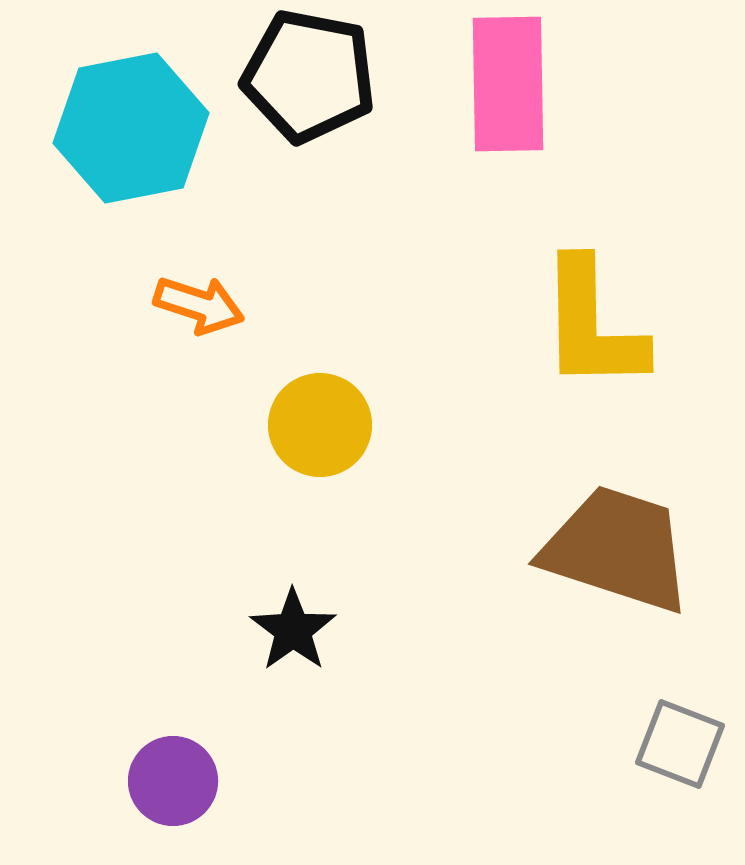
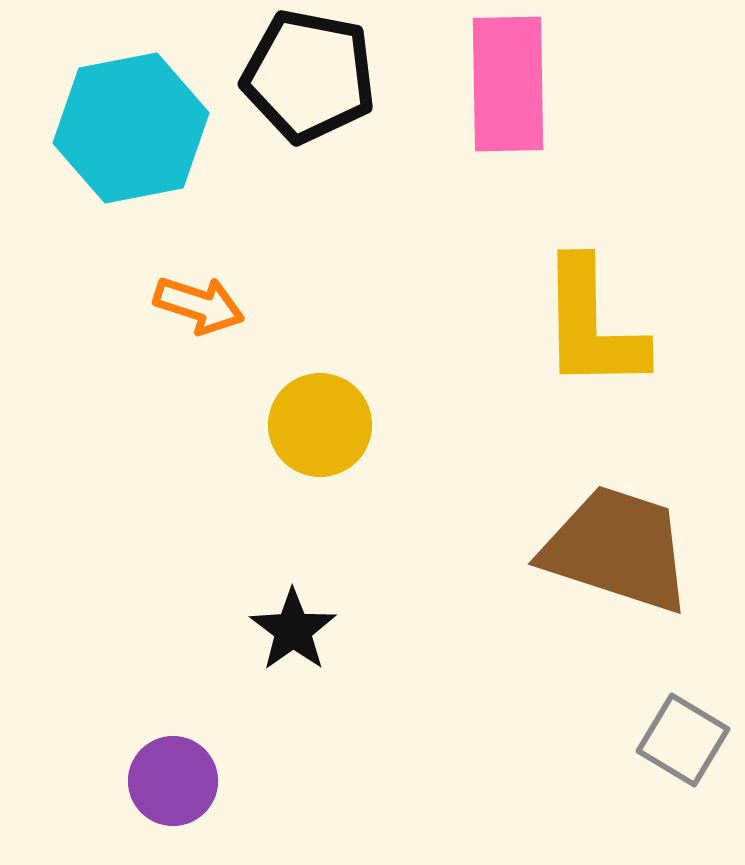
gray square: moved 3 px right, 4 px up; rotated 10 degrees clockwise
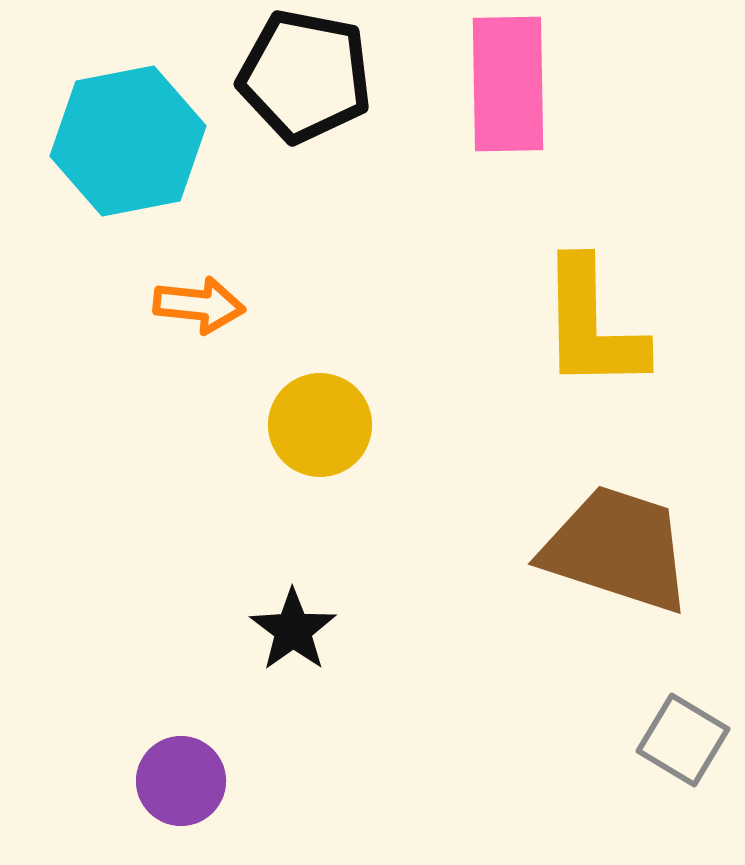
black pentagon: moved 4 px left
cyan hexagon: moved 3 px left, 13 px down
orange arrow: rotated 12 degrees counterclockwise
purple circle: moved 8 px right
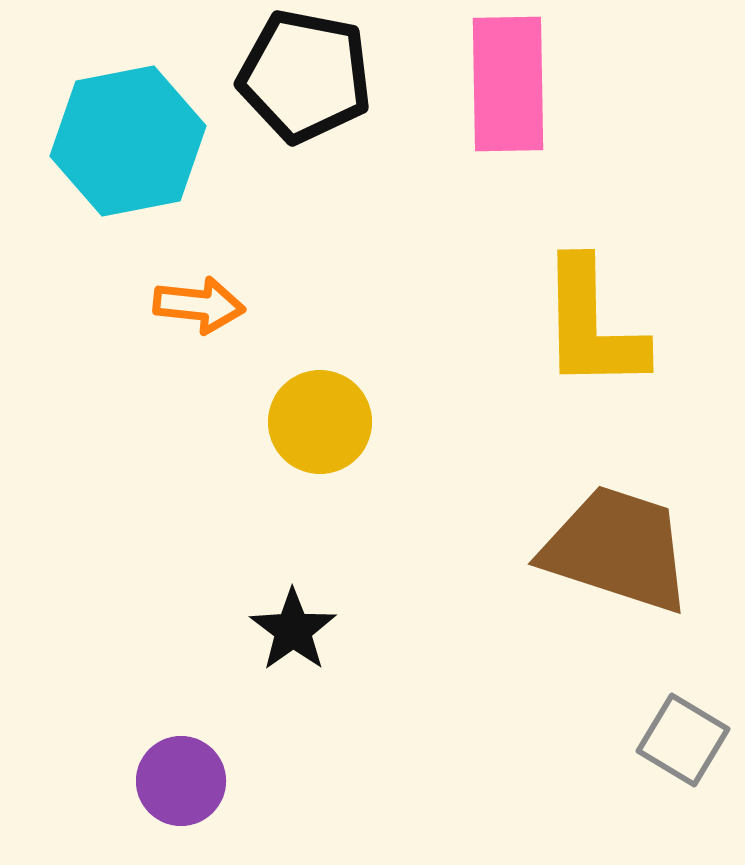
yellow circle: moved 3 px up
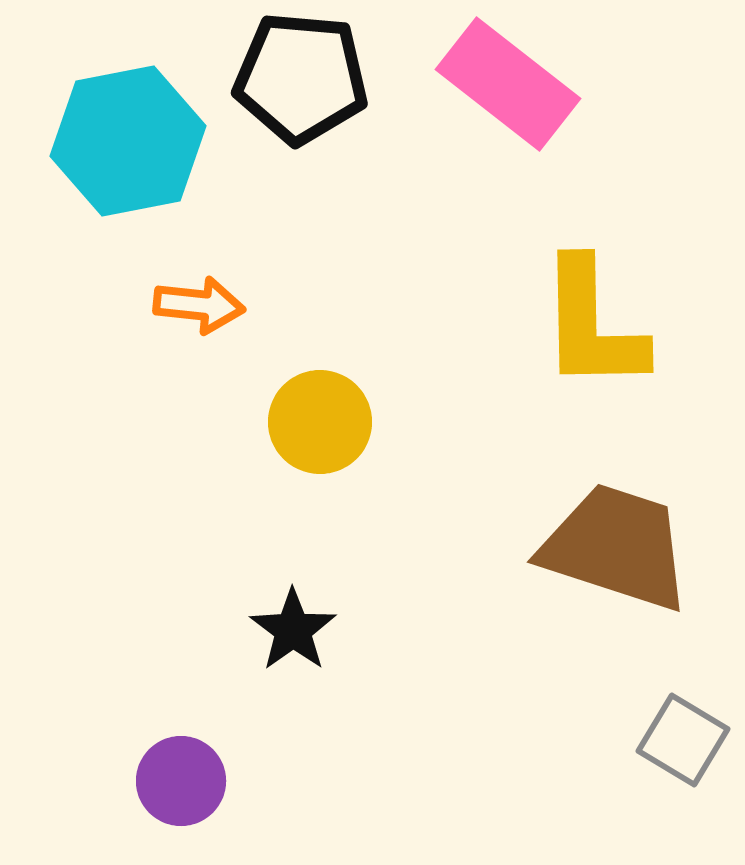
black pentagon: moved 4 px left, 2 px down; rotated 6 degrees counterclockwise
pink rectangle: rotated 51 degrees counterclockwise
brown trapezoid: moved 1 px left, 2 px up
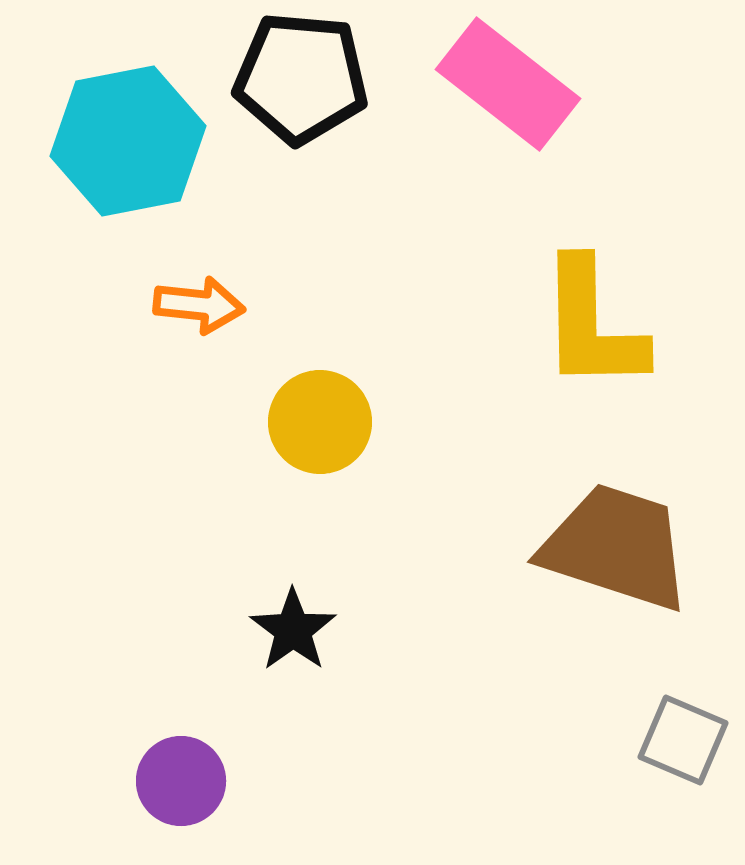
gray square: rotated 8 degrees counterclockwise
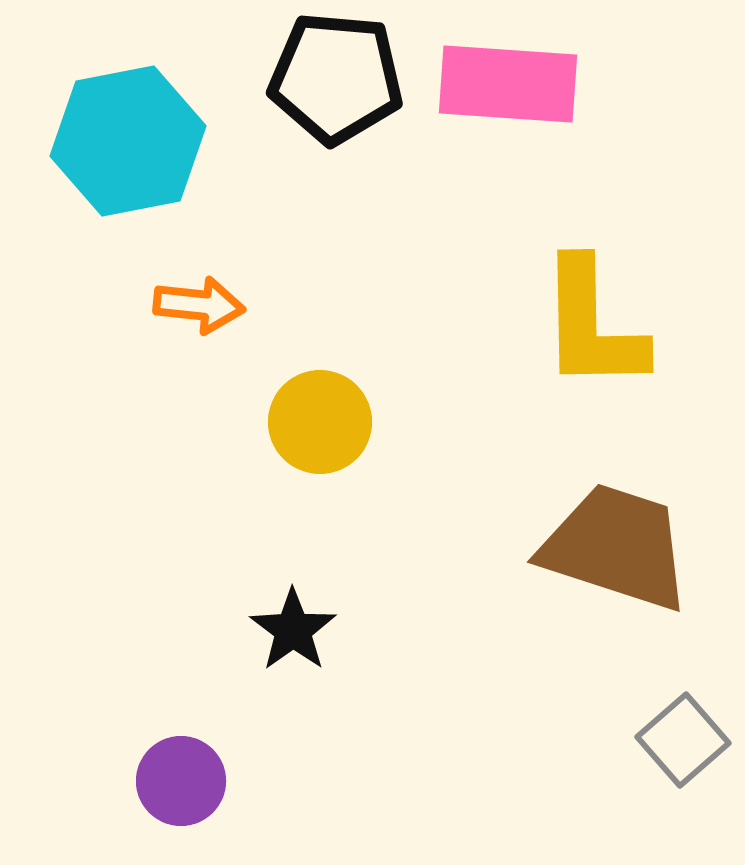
black pentagon: moved 35 px right
pink rectangle: rotated 34 degrees counterclockwise
gray square: rotated 26 degrees clockwise
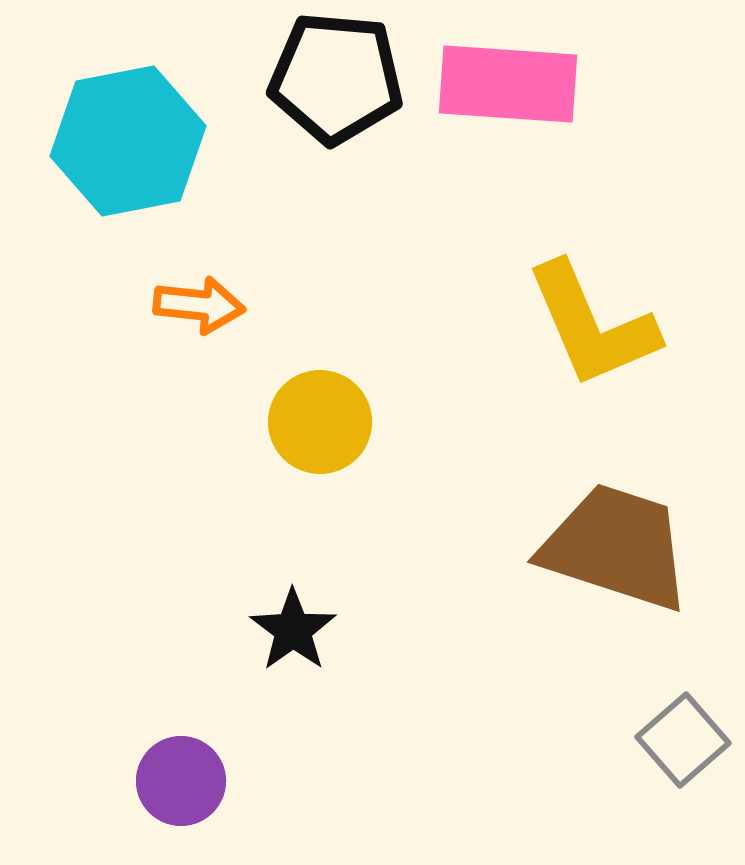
yellow L-shape: rotated 22 degrees counterclockwise
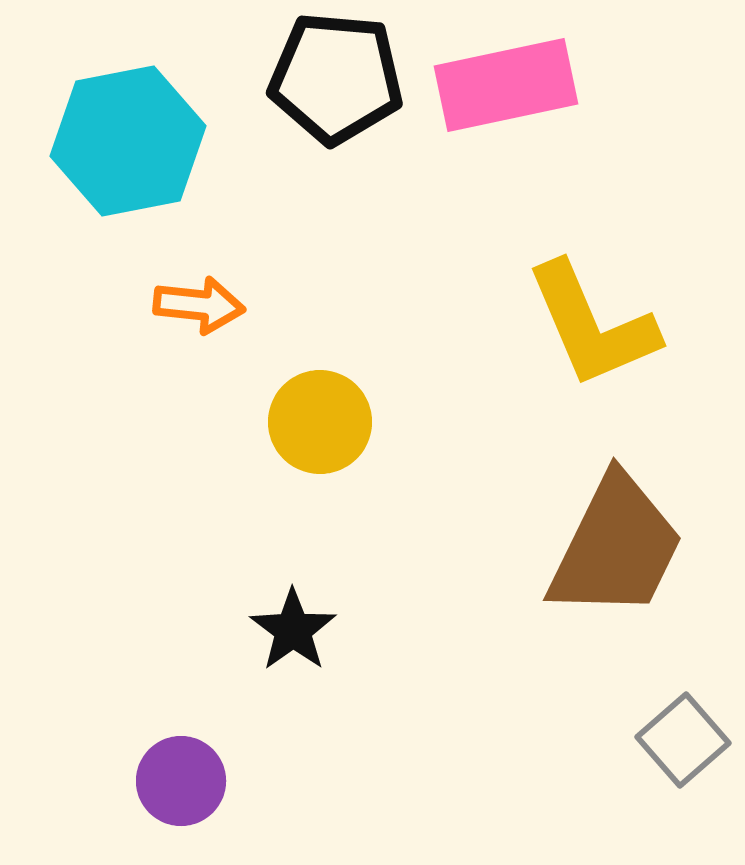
pink rectangle: moved 2 px left, 1 px down; rotated 16 degrees counterclockwise
brown trapezoid: rotated 98 degrees clockwise
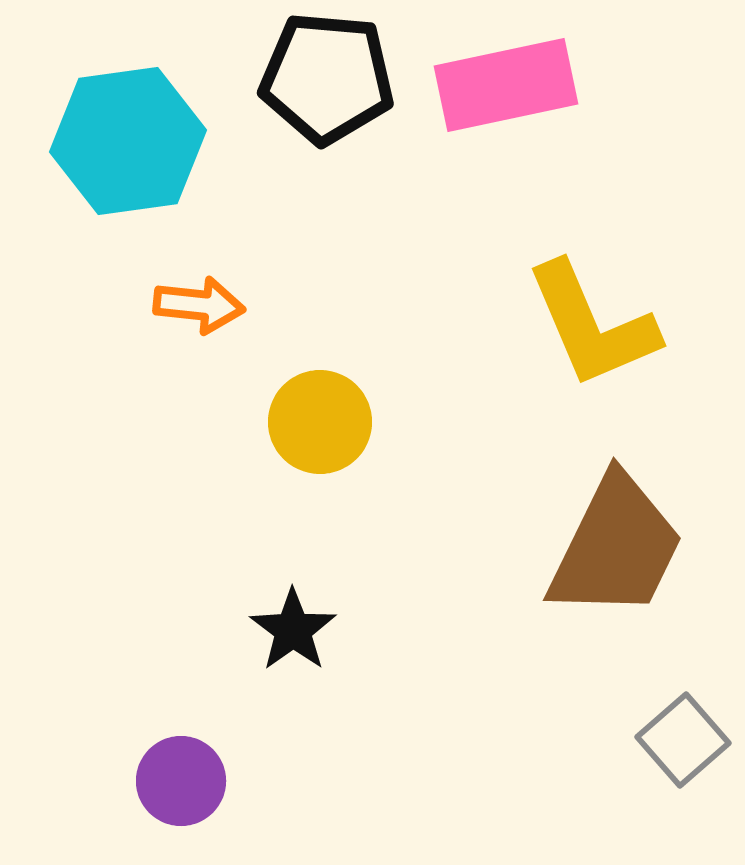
black pentagon: moved 9 px left
cyan hexagon: rotated 3 degrees clockwise
